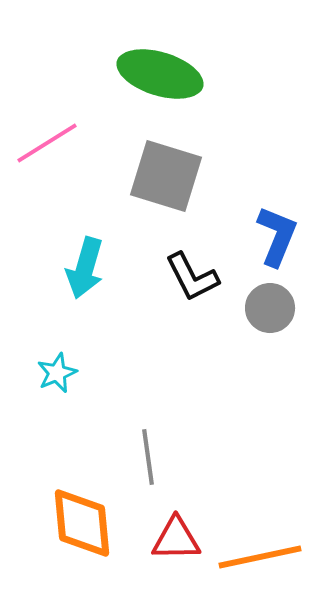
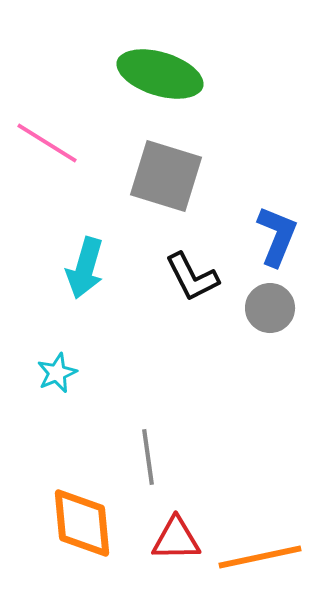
pink line: rotated 64 degrees clockwise
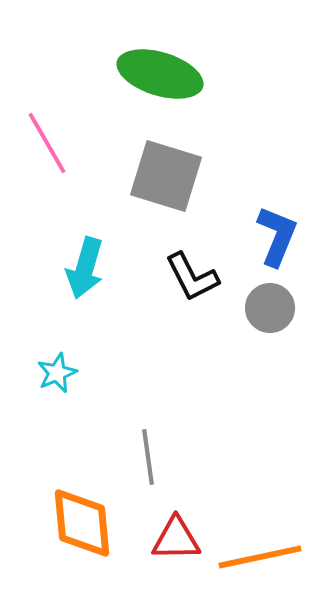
pink line: rotated 28 degrees clockwise
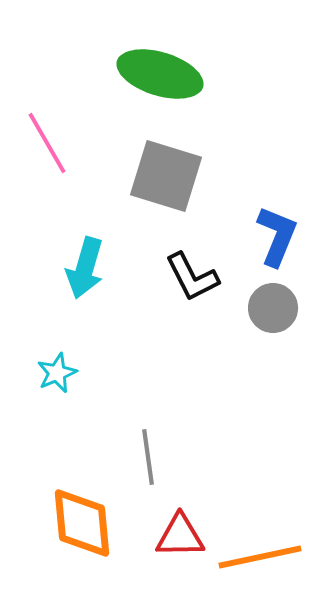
gray circle: moved 3 px right
red triangle: moved 4 px right, 3 px up
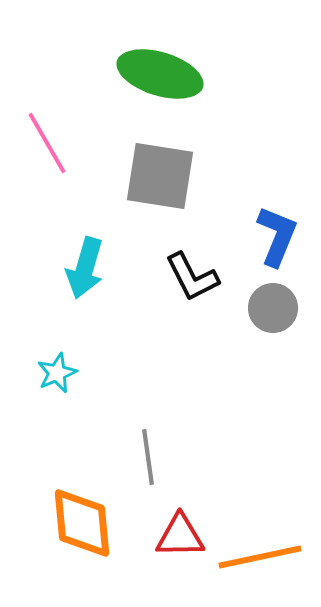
gray square: moved 6 px left; rotated 8 degrees counterclockwise
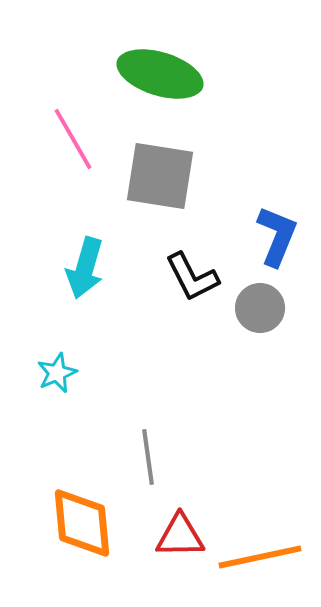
pink line: moved 26 px right, 4 px up
gray circle: moved 13 px left
